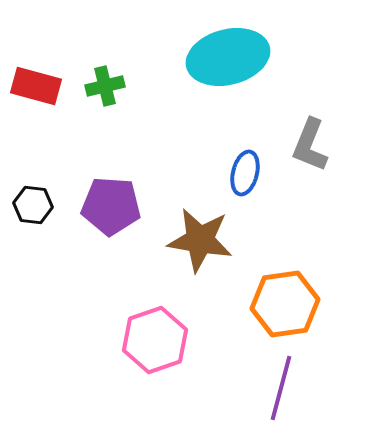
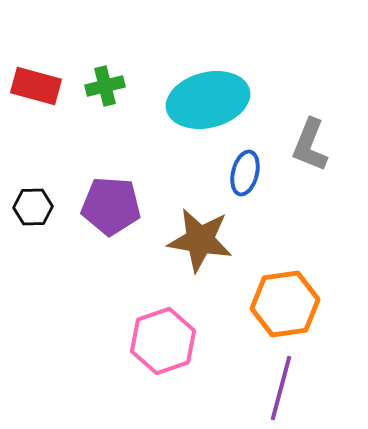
cyan ellipse: moved 20 px left, 43 px down
black hexagon: moved 2 px down; rotated 9 degrees counterclockwise
pink hexagon: moved 8 px right, 1 px down
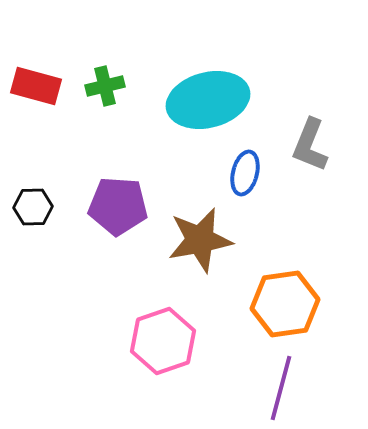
purple pentagon: moved 7 px right
brown star: rotated 20 degrees counterclockwise
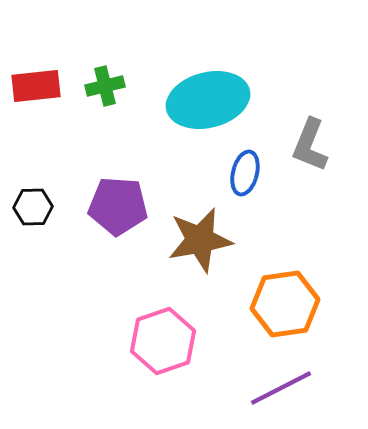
red rectangle: rotated 21 degrees counterclockwise
purple line: rotated 48 degrees clockwise
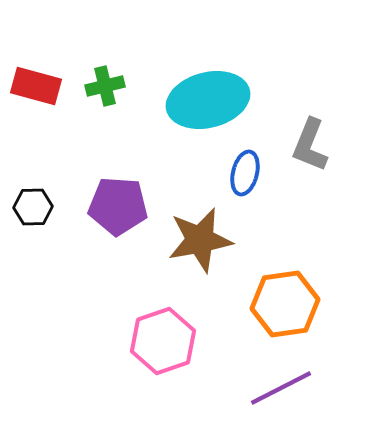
red rectangle: rotated 21 degrees clockwise
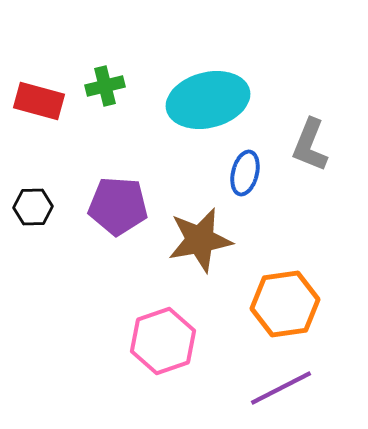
red rectangle: moved 3 px right, 15 px down
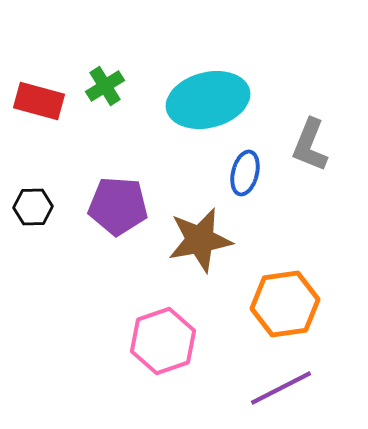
green cross: rotated 18 degrees counterclockwise
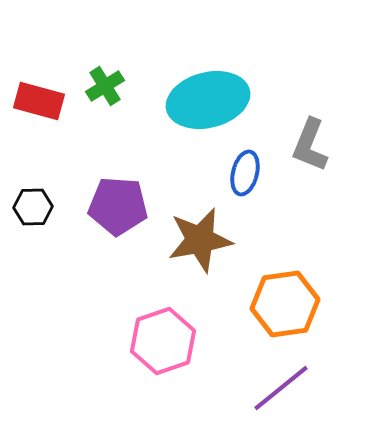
purple line: rotated 12 degrees counterclockwise
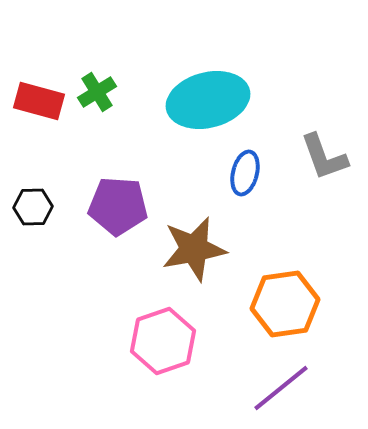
green cross: moved 8 px left, 6 px down
gray L-shape: moved 14 px right, 12 px down; rotated 42 degrees counterclockwise
brown star: moved 6 px left, 9 px down
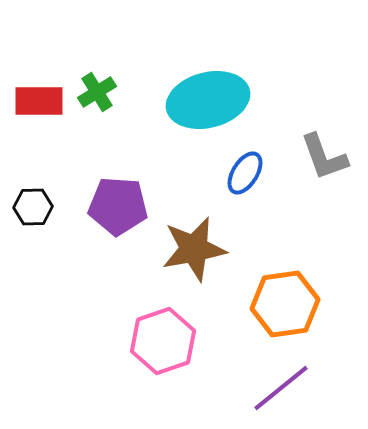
red rectangle: rotated 15 degrees counterclockwise
blue ellipse: rotated 18 degrees clockwise
